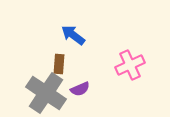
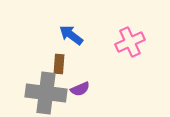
blue arrow: moved 2 px left
pink cross: moved 23 px up
gray cross: rotated 27 degrees counterclockwise
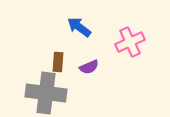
blue arrow: moved 8 px right, 8 px up
brown rectangle: moved 1 px left, 2 px up
purple semicircle: moved 9 px right, 22 px up
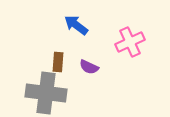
blue arrow: moved 3 px left, 2 px up
purple semicircle: rotated 48 degrees clockwise
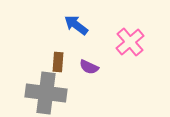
pink cross: rotated 16 degrees counterclockwise
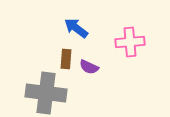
blue arrow: moved 3 px down
pink cross: rotated 36 degrees clockwise
brown rectangle: moved 8 px right, 3 px up
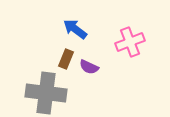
blue arrow: moved 1 px left, 1 px down
pink cross: rotated 16 degrees counterclockwise
brown rectangle: rotated 18 degrees clockwise
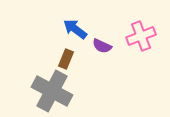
pink cross: moved 11 px right, 6 px up
purple semicircle: moved 13 px right, 21 px up
gray cross: moved 6 px right, 2 px up; rotated 21 degrees clockwise
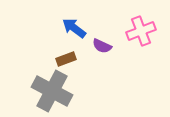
blue arrow: moved 1 px left, 1 px up
pink cross: moved 5 px up
brown rectangle: rotated 48 degrees clockwise
